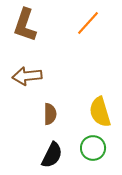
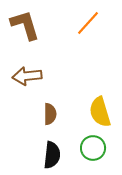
brown L-shape: rotated 144 degrees clockwise
black semicircle: rotated 20 degrees counterclockwise
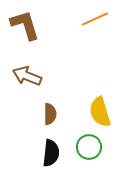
orange line: moved 7 px right, 4 px up; rotated 24 degrees clockwise
brown arrow: rotated 28 degrees clockwise
green circle: moved 4 px left, 1 px up
black semicircle: moved 1 px left, 2 px up
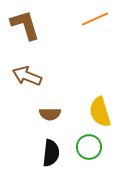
brown semicircle: rotated 90 degrees clockwise
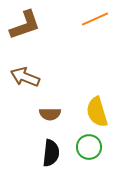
brown L-shape: rotated 88 degrees clockwise
brown arrow: moved 2 px left, 1 px down
yellow semicircle: moved 3 px left
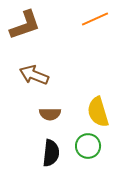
brown arrow: moved 9 px right, 2 px up
yellow semicircle: moved 1 px right
green circle: moved 1 px left, 1 px up
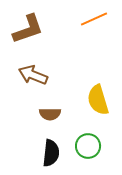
orange line: moved 1 px left
brown L-shape: moved 3 px right, 4 px down
brown arrow: moved 1 px left
yellow semicircle: moved 12 px up
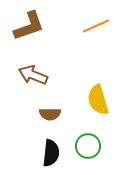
orange line: moved 2 px right, 7 px down
brown L-shape: moved 1 px right, 3 px up
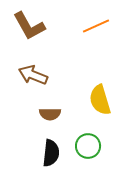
brown L-shape: rotated 80 degrees clockwise
yellow semicircle: moved 2 px right
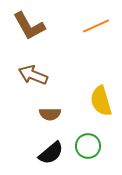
yellow semicircle: moved 1 px right, 1 px down
black semicircle: rotated 44 degrees clockwise
